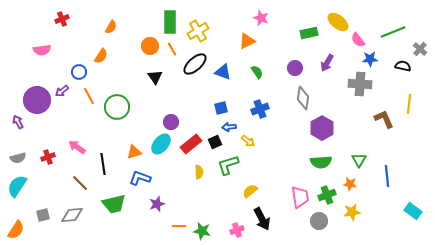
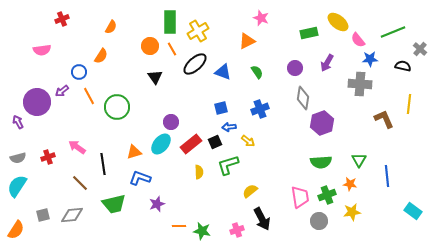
purple circle at (37, 100): moved 2 px down
purple hexagon at (322, 128): moved 5 px up; rotated 10 degrees clockwise
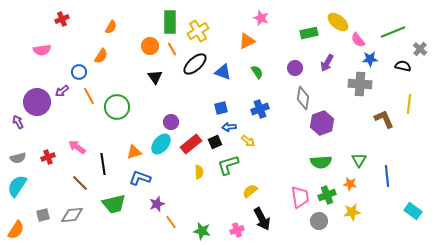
orange line at (179, 226): moved 8 px left, 4 px up; rotated 56 degrees clockwise
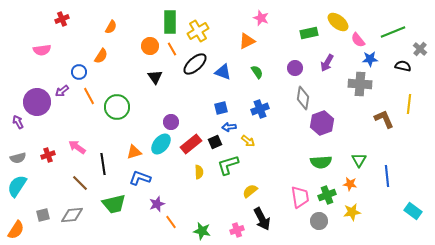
red cross at (48, 157): moved 2 px up
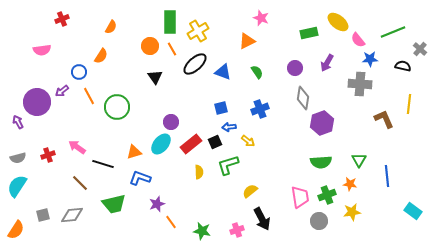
black line at (103, 164): rotated 65 degrees counterclockwise
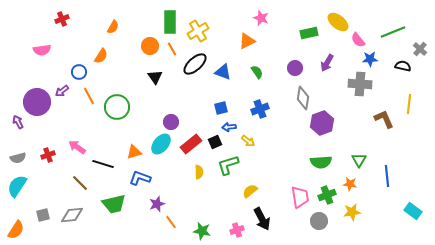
orange semicircle at (111, 27): moved 2 px right
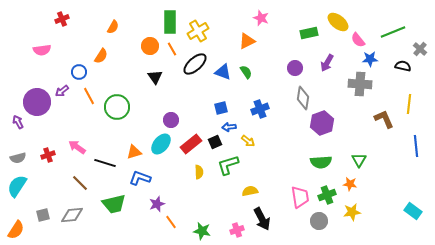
green semicircle at (257, 72): moved 11 px left
purple circle at (171, 122): moved 2 px up
black line at (103, 164): moved 2 px right, 1 px up
blue line at (387, 176): moved 29 px right, 30 px up
yellow semicircle at (250, 191): rotated 28 degrees clockwise
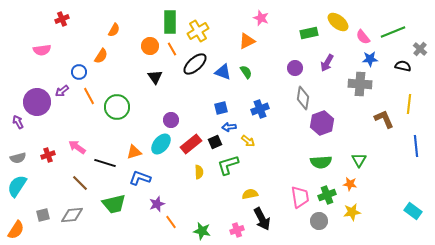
orange semicircle at (113, 27): moved 1 px right, 3 px down
pink semicircle at (358, 40): moved 5 px right, 3 px up
yellow semicircle at (250, 191): moved 3 px down
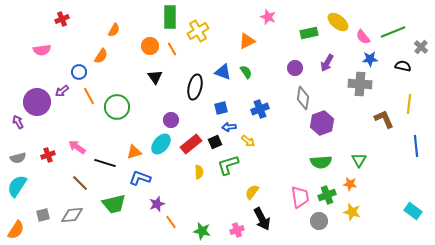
pink star at (261, 18): moved 7 px right, 1 px up
green rectangle at (170, 22): moved 5 px up
gray cross at (420, 49): moved 1 px right, 2 px up
black ellipse at (195, 64): moved 23 px down; rotated 35 degrees counterclockwise
yellow semicircle at (250, 194): moved 2 px right, 2 px up; rotated 42 degrees counterclockwise
yellow star at (352, 212): rotated 24 degrees clockwise
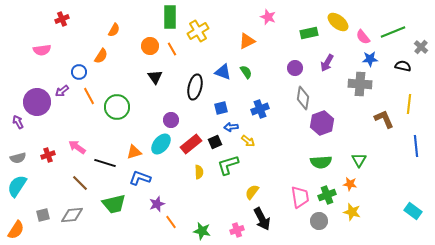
blue arrow at (229, 127): moved 2 px right
